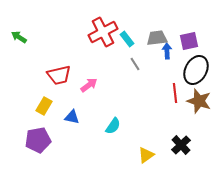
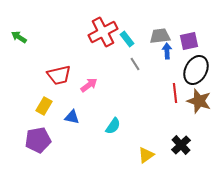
gray trapezoid: moved 3 px right, 2 px up
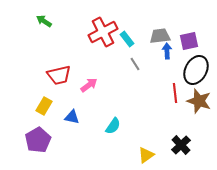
green arrow: moved 25 px right, 16 px up
purple pentagon: rotated 20 degrees counterclockwise
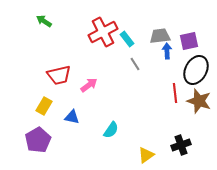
cyan semicircle: moved 2 px left, 4 px down
black cross: rotated 24 degrees clockwise
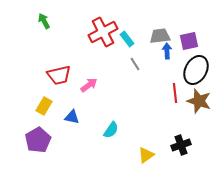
green arrow: rotated 28 degrees clockwise
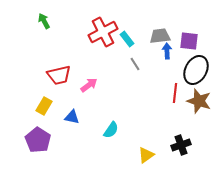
purple square: rotated 18 degrees clockwise
red line: rotated 12 degrees clockwise
purple pentagon: rotated 10 degrees counterclockwise
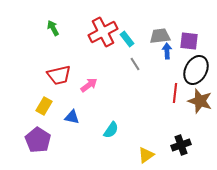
green arrow: moved 9 px right, 7 px down
brown star: moved 1 px right
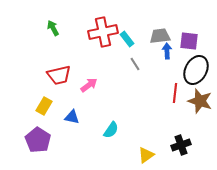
red cross: rotated 16 degrees clockwise
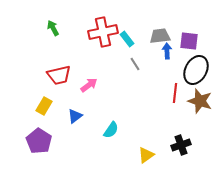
blue triangle: moved 3 px right, 1 px up; rotated 49 degrees counterclockwise
purple pentagon: moved 1 px right, 1 px down
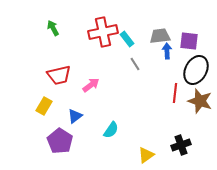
pink arrow: moved 2 px right
purple pentagon: moved 21 px right
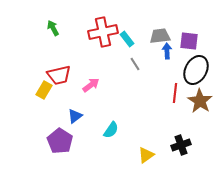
brown star: rotated 15 degrees clockwise
yellow rectangle: moved 16 px up
